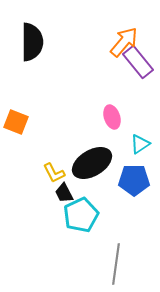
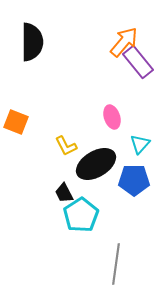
cyan triangle: rotated 15 degrees counterclockwise
black ellipse: moved 4 px right, 1 px down
yellow L-shape: moved 12 px right, 27 px up
cyan pentagon: rotated 8 degrees counterclockwise
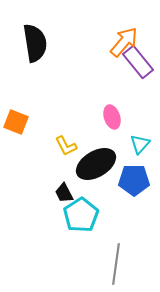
black semicircle: moved 3 px right, 1 px down; rotated 9 degrees counterclockwise
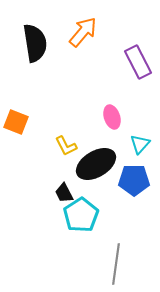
orange arrow: moved 41 px left, 10 px up
purple rectangle: rotated 12 degrees clockwise
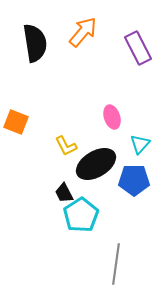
purple rectangle: moved 14 px up
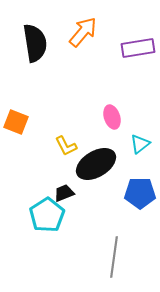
purple rectangle: rotated 72 degrees counterclockwise
cyan triangle: rotated 10 degrees clockwise
blue pentagon: moved 6 px right, 13 px down
black trapezoid: rotated 95 degrees clockwise
cyan pentagon: moved 34 px left
gray line: moved 2 px left, 7 px up
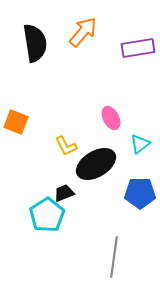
pink ellipse: moved 1 px left, 1 px down; rotated 10 degrees counterclockwise
